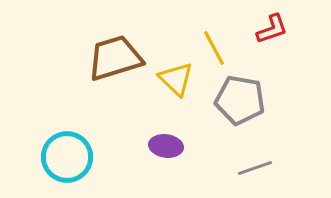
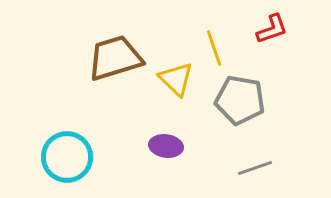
yellow line: rotated 9 degrees clockwise
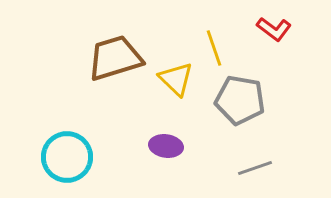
red L-shape: moved 2 px right; rotated 56 degrees clockwise
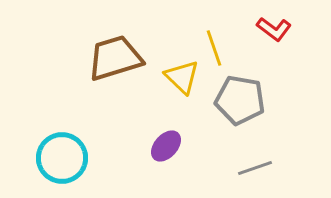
yellow triangle: moved 6 px right, 2 px up
purple ellipse: rotated 56 degrees counterclockwise
cyan circle: moved 5 px left, 1 px down
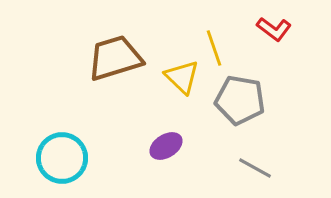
purple ellipse: rotated 16 degrees clockwise
gray line: rotated 48 degrees clockwise
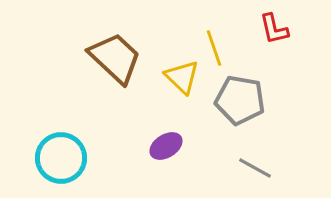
red L-shape: rotated 40 degrees clockwise
brown trapezoid: rotated 60 degrees clockwise
cyan circle: moved 1 px left
